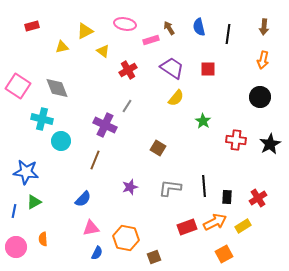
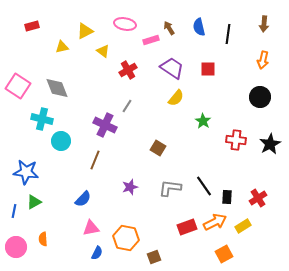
brown arrow at (264, 27): moved 3 px up
black line at (204, 186): rotated 30 degrees counterclockwise
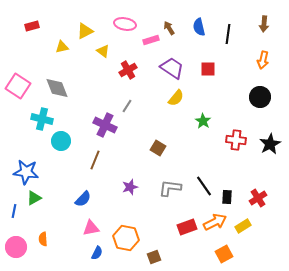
green triangle at (34, 202): moved 4 px up
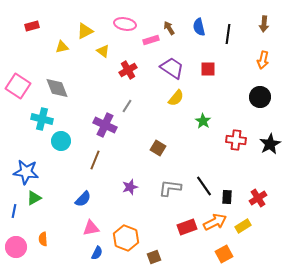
orange hexagon at (126, 238): rotated 10 degrees clockwise
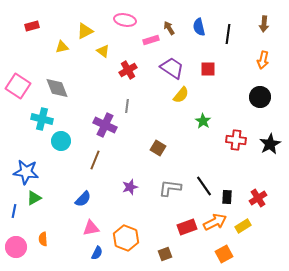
pink ellipse at (125, 24): moved 4 px up
yellow semicircle at (176, 98): moved 5 px right, 3 px up
gray line at (127, 106): rotated 24 degrees counterclockwise
brown square at (154, 257): moved 11 px right, 3 px up
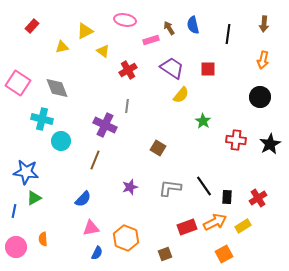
red rectangle at (32, 26): rotated 32 degrees counterclockwise
blue semicircle at (199, 27): moved 6 px left, 2 px up
pink square at (18, 86): moved 3 px up
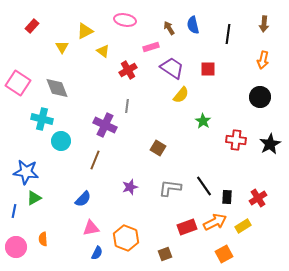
pink rectangle at (151, 40): moved 7 px down
yellow triangle at (62, 47): rotated 48 degrees counterclockwise
